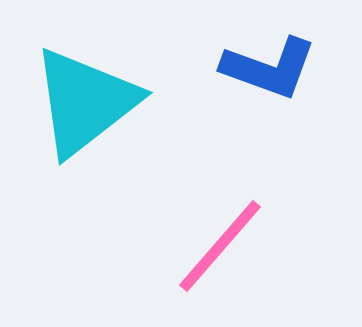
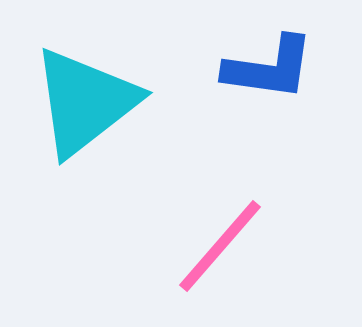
blue L-shape: rotated 12 degrees counterclockwise
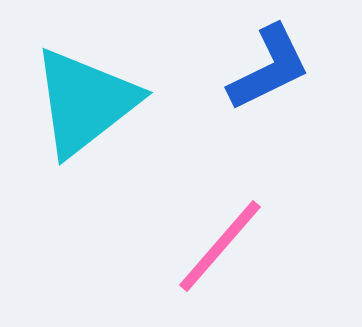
blue L-shape: rotated 34 degrees counterclockwise
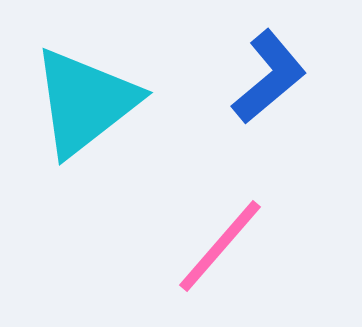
blue L-shape: moved 9 px down; rotated 14 degrees counterclockwise
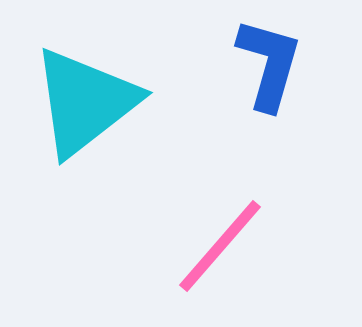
blue L-shape: moved 13 px up; rotated 34 degrees counterclockwise
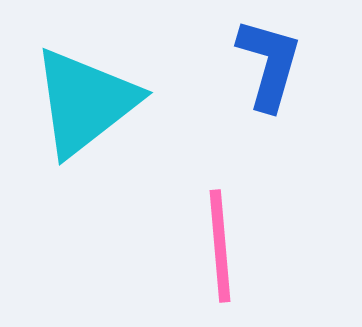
pink line: rotated 46 degrees counterclockwise
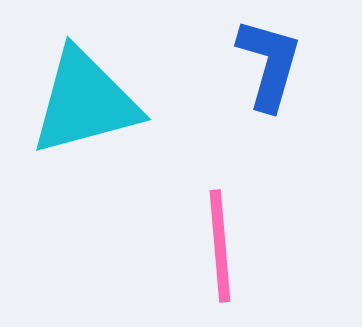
cyan triangle: rotated 23 degrees clockwise
